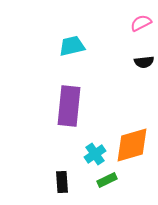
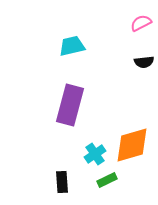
purple rectangle: moved 1 px right, 1 px up; rotated 9 degrees clockwise
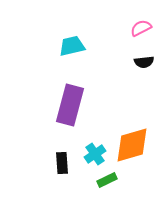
pink semicircle: moved 5 px down
black rectangle: moved 19 px up
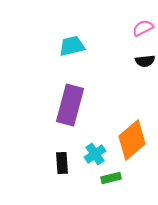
pink semicircle: moved 2 px right
black semicircle: moved 1 px right, 1 px up
orange diamond: moved 5 px up; rotated 24 degrees counterclockwise
green rectangle: moved 4 px right, 2 px up; rotated 12 degrees clockwise
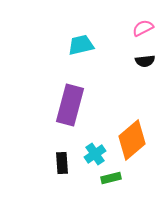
cyan trapezoid: moved 9 px right, 1 px up
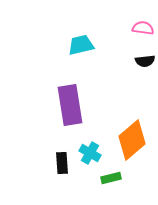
pink semicircle: rotated 35 degrees clockwise
purple rectangle: rotated 24 degrees counterclockwise
cyan cross: moved 5 px left, 1 px up; rotated 25 degrees counterclockwise
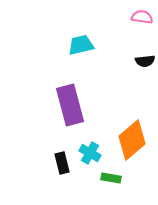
pink semicircle: moved 1 px left, 11 px up
purple rectangle: rotated 6 degrees counterclockwise
black rectangle: rotated 10 degrees counterclockwise
green rectangle: rotated 24 degrees clockwise
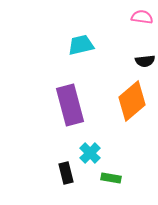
orange diamond: moved 39 px up
cyan cross: rotated 15 degrees clockwise
black rectangle: moved 4 px right, 10 px down
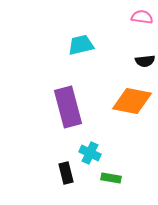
orange diamond: rotated 51 degrees clockwise
purple rectangle: moved 2 px left, 2 px down
cyan cross: rotated 20 degrees counterclockwise
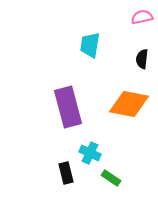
pink semicircle: rotated 20 degrees counterclockwise
cyan trapezoid: moved 9 px right; rotated 68 degrees counterclockwise
black semicircle: moved 3 px left, 2 px up; rotated 102 degrees clockwise
orange diamond: moved 3 px left, 3 px down
green rectangle: rotated 24 degrees clockwise
